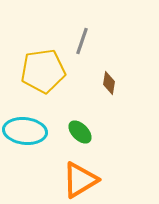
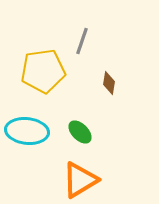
cyan ellipse: moved 2 px right
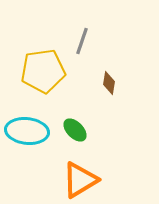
green ellipse: moved 5 px left, 2 px up
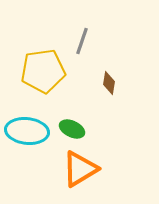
green ellipse: moved 3 px left, 1 px up; rotated 20 degrees counterclockwise
orange triangle: moved 11 px up
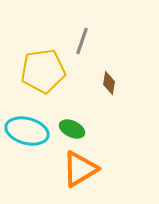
cyan ellipse: rotated 9 degrees clockwise
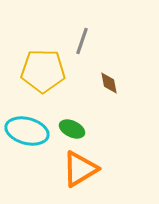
yellow pentagon: rotated 9 degrees clockwise
brown diamond: rotated 20 degrees counterclockwise
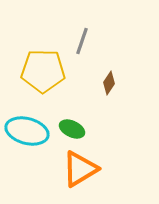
brown diamond: rotated 45 degrees clockwise
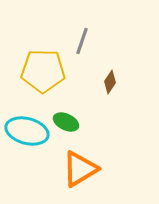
brown diamond: moved 1 px right, 1 px up
green ellipse: moved 6 px left, 7 px up
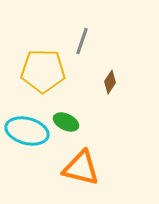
orange triangle: moved 1 px right, 1 px up; rotated 45 degrees clockwise
